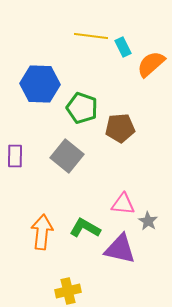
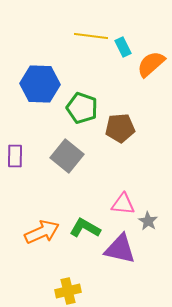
orange arrow: rotated 60 degrees clockwise
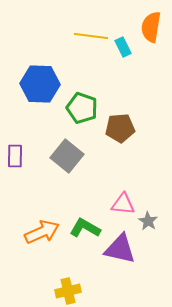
orange semicircle: moved 37 px up; rotated 40 degrees counterclockwise
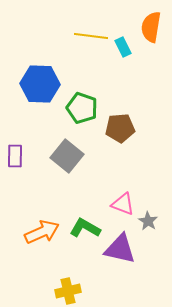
pink triangle: rotated 15 degrees clockwise
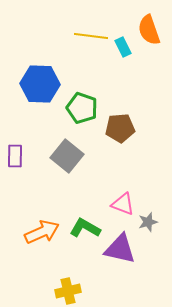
orange semicircle: moved 2 px left, 3 px down; rotated 28 degrees counterclockwise
gray star: moved 1 px down; rotated 24 degrees clockwise
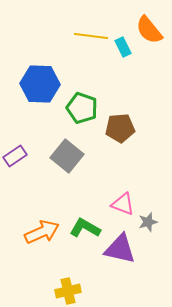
orange semicircle: rotated 20 degrees counterclockwise
purple rectangle: rotated 55 degrees clockwise
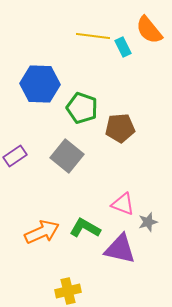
yellow line: moved 2 px right
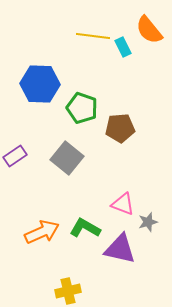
gray square: moved 2 px down
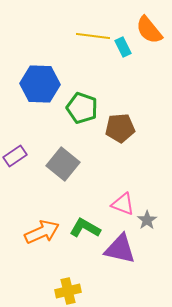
gray square: moved 4 px left, 6 px down
gray star: moved 1 px left, 2 px up; rotated 18 degrees counterclockwise
